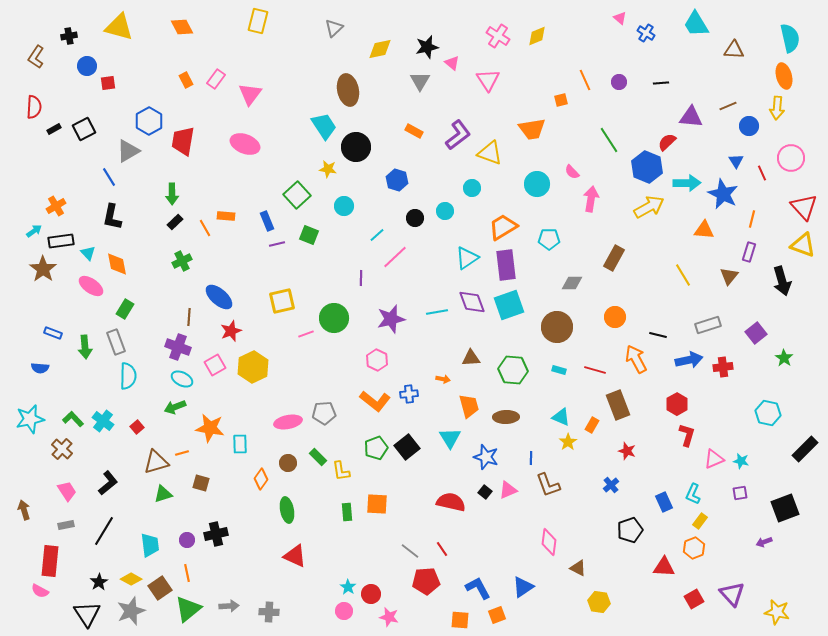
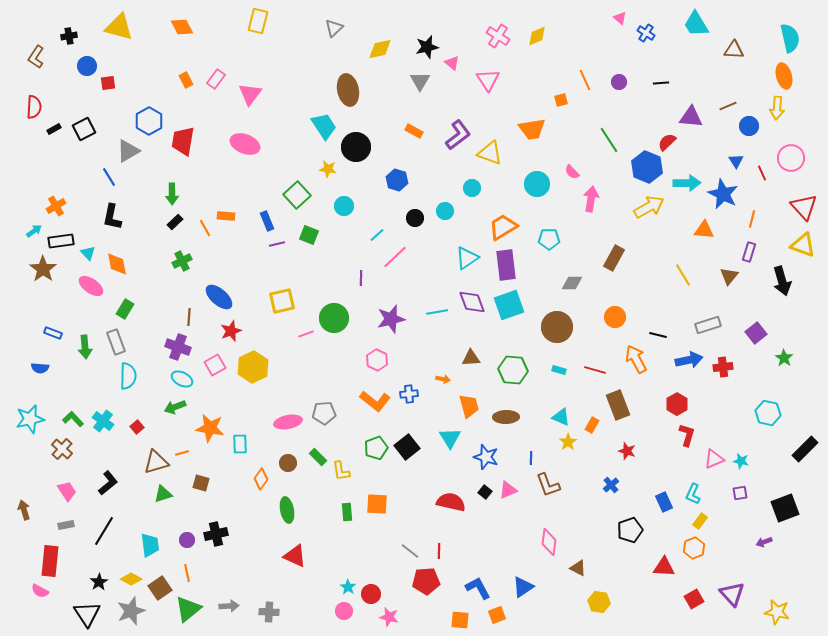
red line at (442, 549): moved 3 px left, 2 px down; rotated 35 degrees clockwise
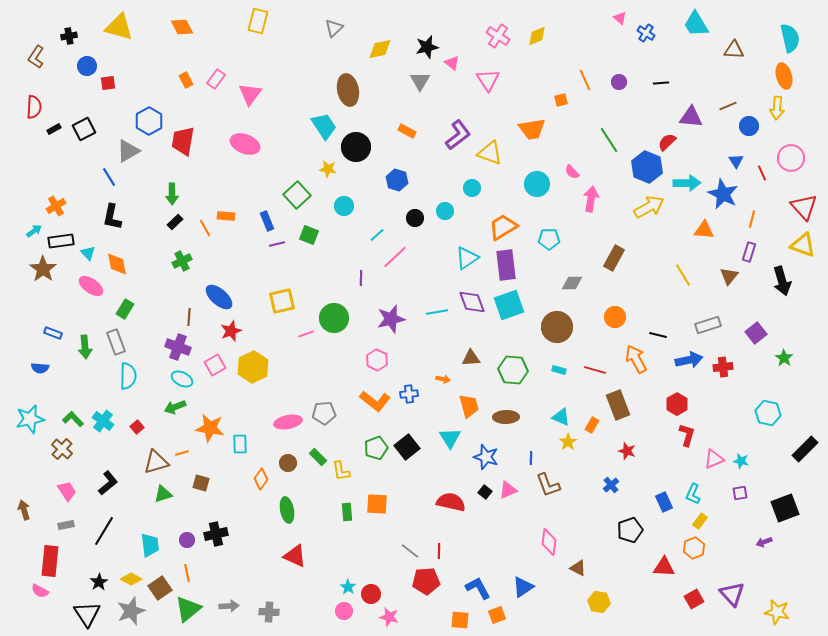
orange rectangle at (414, 131): moved 7 px left
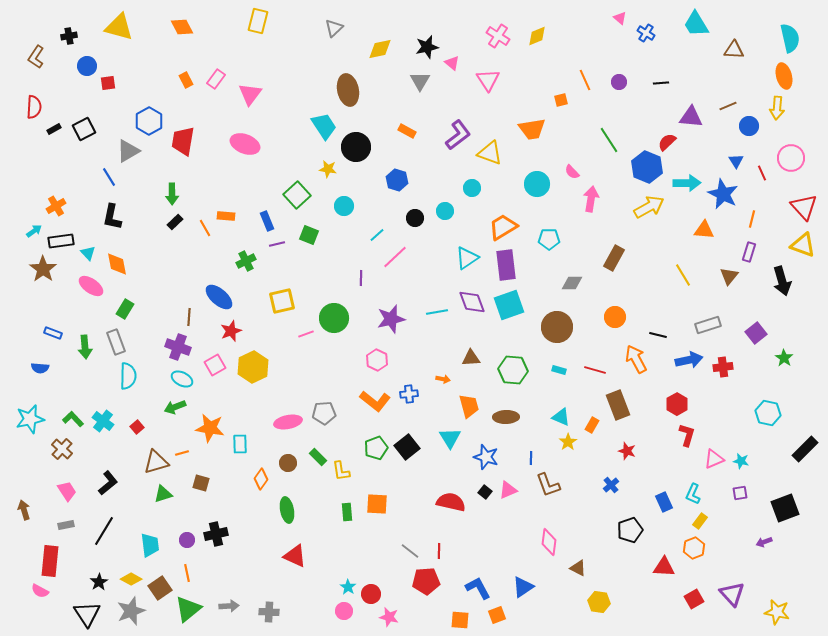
green cross at (182, 261): moved 64 px right
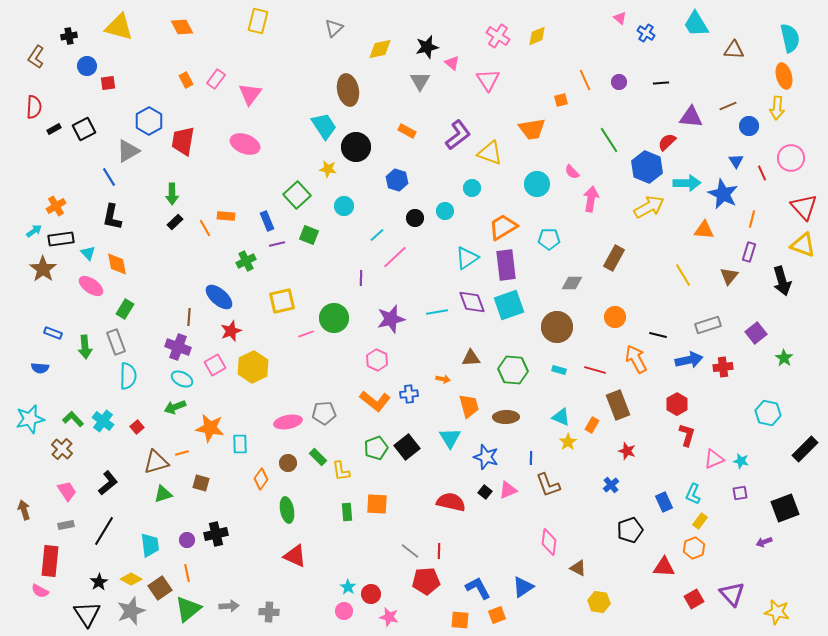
black rectangle at (61, 241): moved 2 px up
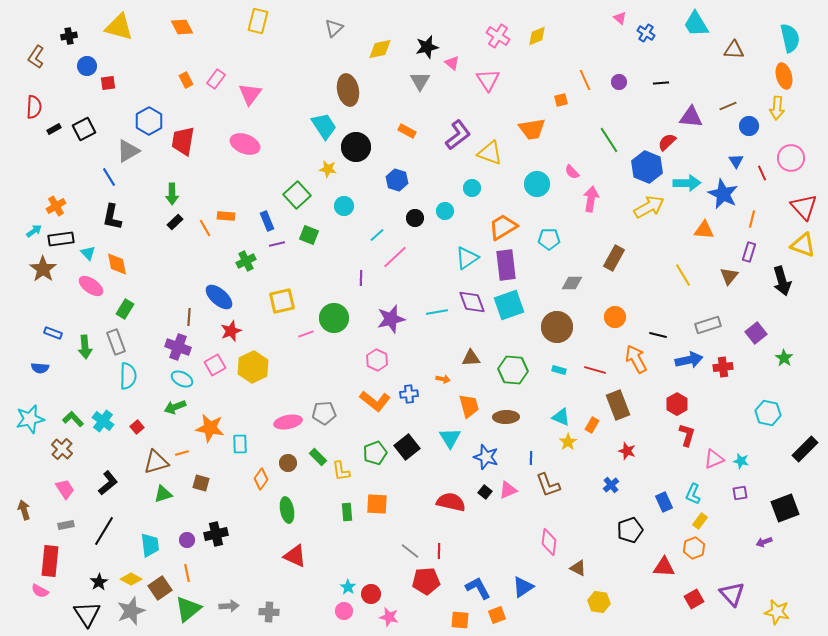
green pentagon at (376, 448): moved 1 px left, 5 px down
pink trapezoid at (67, 491): moved 2 px left, 2 px up
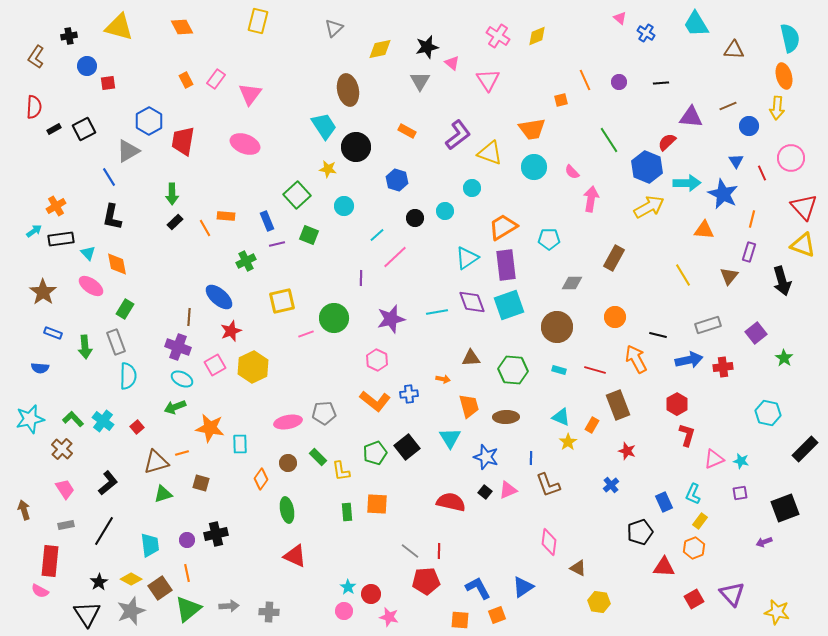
cyan circle at (537, 184): moved 3 px left, 17 px up
brown star at (43, 269): moved 23 px down
black pentagon at (630, 530): moved 10 px right, 2 px down
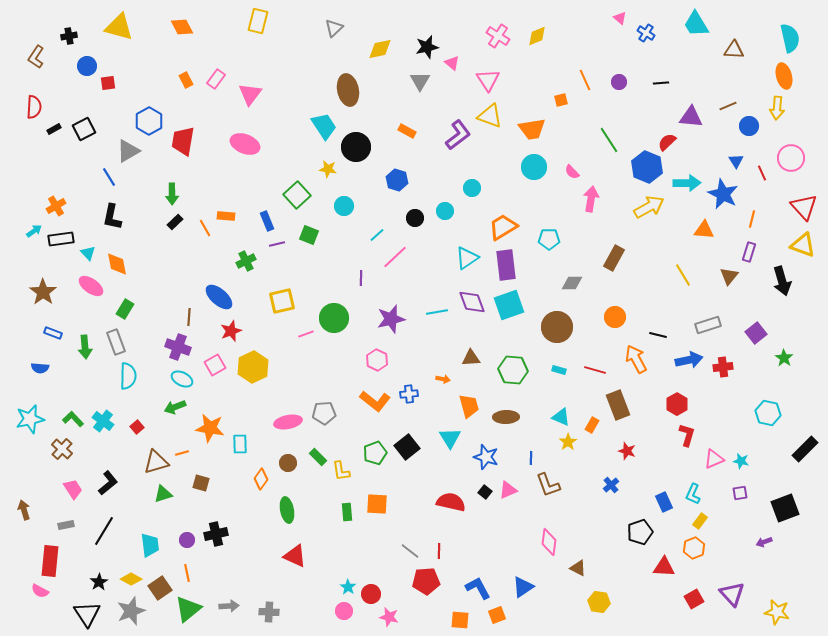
yellow triangle at (490, 153): moved 37 px up
pink trapezoid at (65, 489): moved 8 px right
